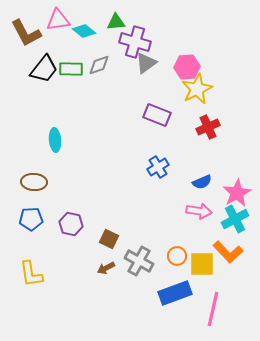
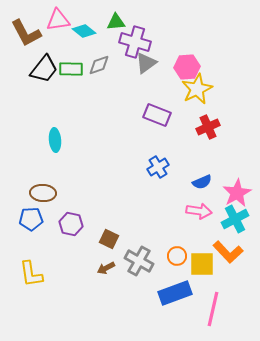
brown ellipse: moved 9 px right, 11 px down
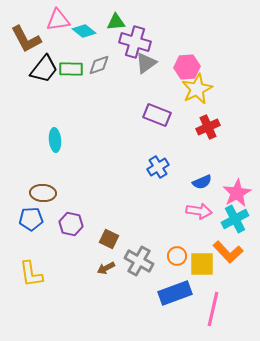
brown L-shape: moved 6 px down
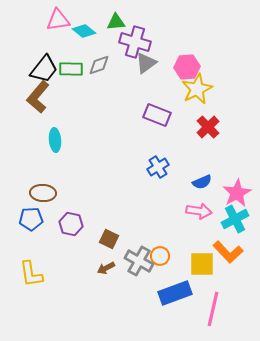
brown L-shape: moved 12 px right, 58 px down; rotated 68 degrees clockwise
red cross: rotated 20 degrees counterclockwise
orange circle: moved 17 px left
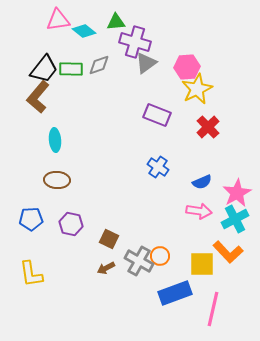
blue cross: rotated 25 degrees counterclockwise
brown ellipse: moved 14 px right, 13 px up
